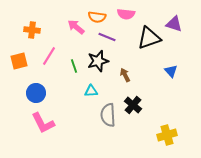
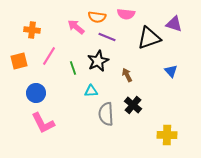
black star: rotated 10 degrees counterclockwise
green line: moved 1 px left, 2 px down
brown arrow: moved 2 px right
gray semicircle: moved 2 px left, 1 px up
yellow cross: rotated 18 degrees clockwise
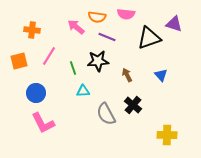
black star: rotated 20 degrees clockwise
blue triangle: moved 10 px left, 4 px down
cyan triangle: moved 8 px left
gray semicircle: rotated 25 degrees counterclockwise
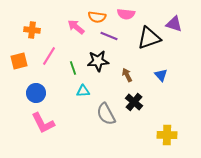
purple line: moved 2 px right, 1 px up
black cross: moved 1 px right, 3 px up
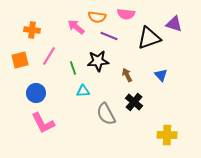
orange square: moved 1 px right, 1 px up
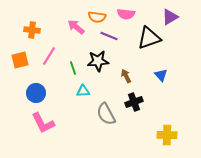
purple triangle: moved 4 px left, 7 px up; rotated 48 degrees counterclockwise
brown arrow: moved 1 px left, 1 px down
black cross: rotated 30 degrees clockwise
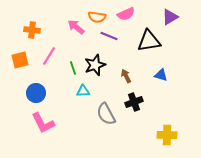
pink semicircle: rotated 30 degrees counterclockwise
black triangle: moved 3 px down; rotated 10 degrees clockwise
black star: moved 3 px left, 4 px down; rotated 15 degrees counterclockwise
blue triangle: rotated 32 degrees counterclockwise
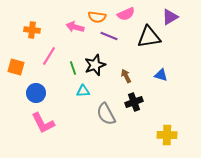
pink arrow: moved 1 px left; rotated 24 degrees counterclockwise
black triangle: moved 4 px up
orange square: moved 4 px left, 7 px down; rotated 30 degrees clockwise
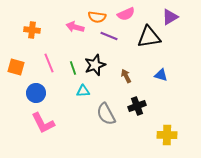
pink line: moved 7 px down; rotated 54 degrees counterclockwise
black cross: moved 3 px right, 4 px down
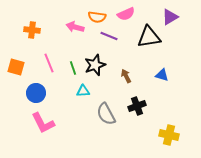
blue triangle: moved 1 px right
yellow cross: moved 2 px right; rotated 12 degrees clockwise
